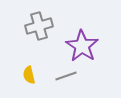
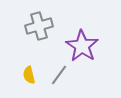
gray line: moved 7 px left, 1 px up; rotated 35 degrees counterclockwise
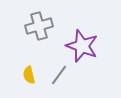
purple star: rotated 12 degrees counterclockwise
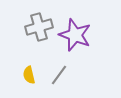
gray cross: moved 1 px down
purple star: moved 7 px left, 11 px up
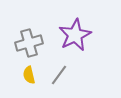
gray cross: moved 10 px left, 16 px down
purple star: rotated 24 degrees clockwise
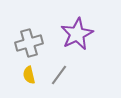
purple star: moved 2 px right, 1 px up
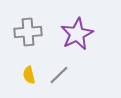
gray cross: moved 1 px left, 11 px up; rotated 12 degrees clockwise
gray line: rotated 10 degrees clockwise
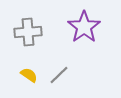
purple star: moved 7 px right, 7 px up; rotated 8 degrees counterclockwise
yellow semicircle: rotated 138 degrees clockwise
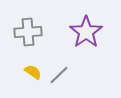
purple star: moved 2 px right, 5 px down
yellow semicircle: moved 4 px right, 3 px up
